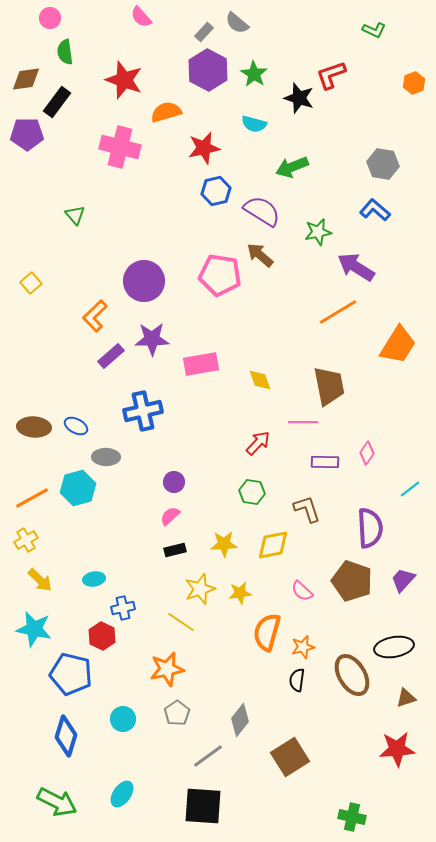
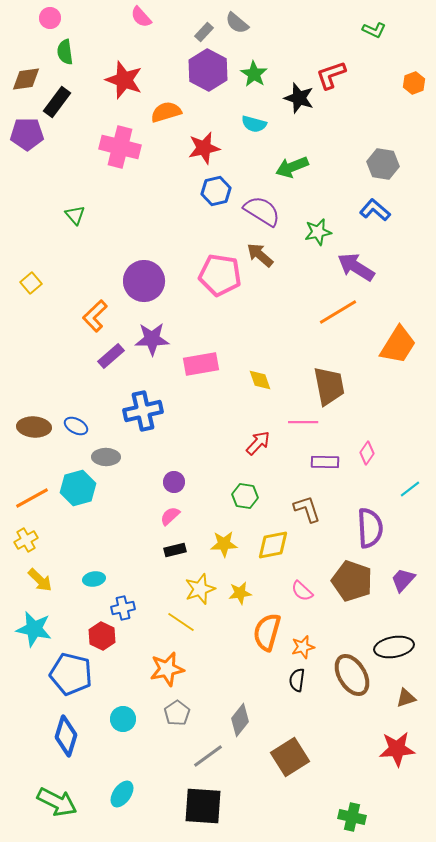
green hexagon at (252, 492): moved 7 px left, 4 px down
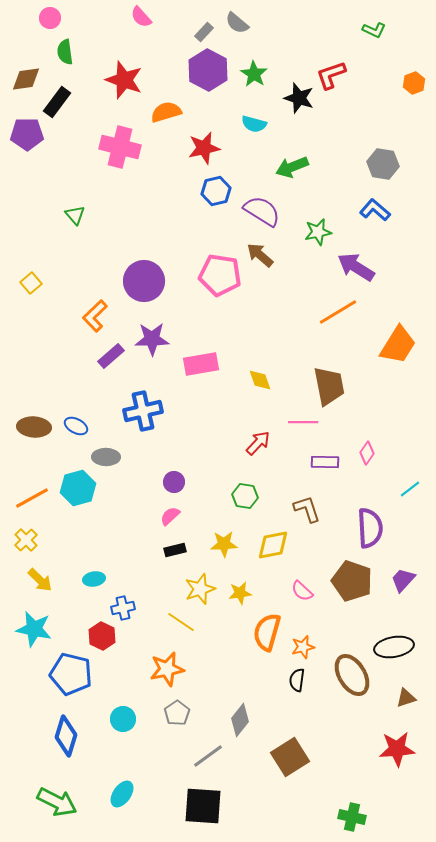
yellow cross at (26, 540): rotated 15 degrees counterclockwise
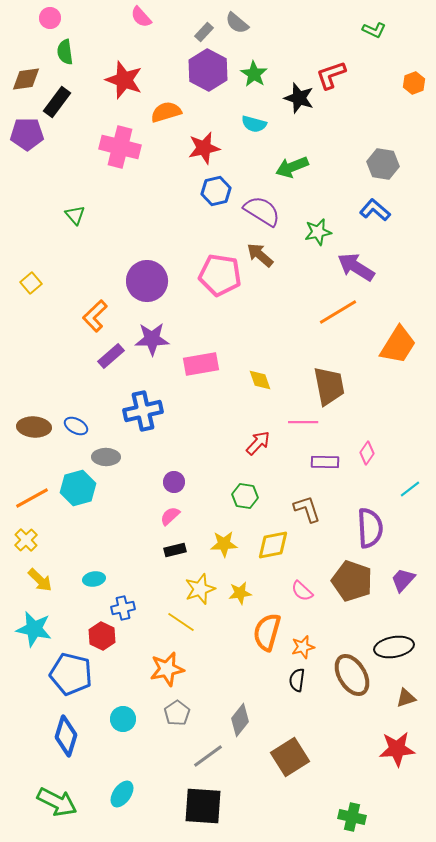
purple circle at (144, 281): moved 3 px right
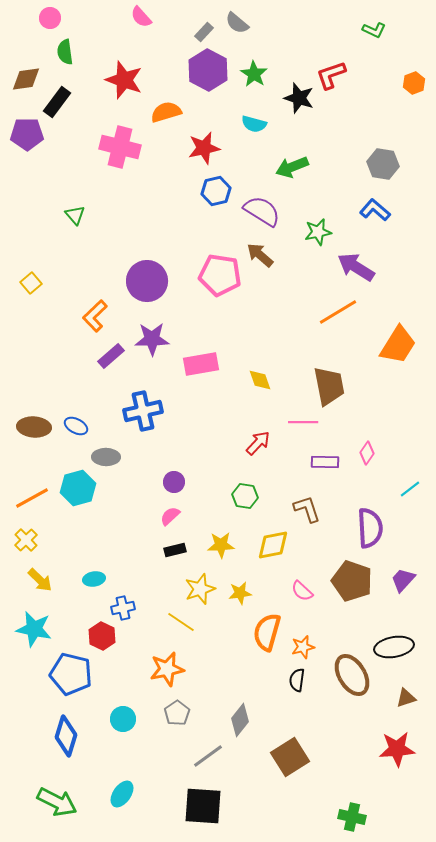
yellow star at (224, 544): moved 3 px left, 1 px down
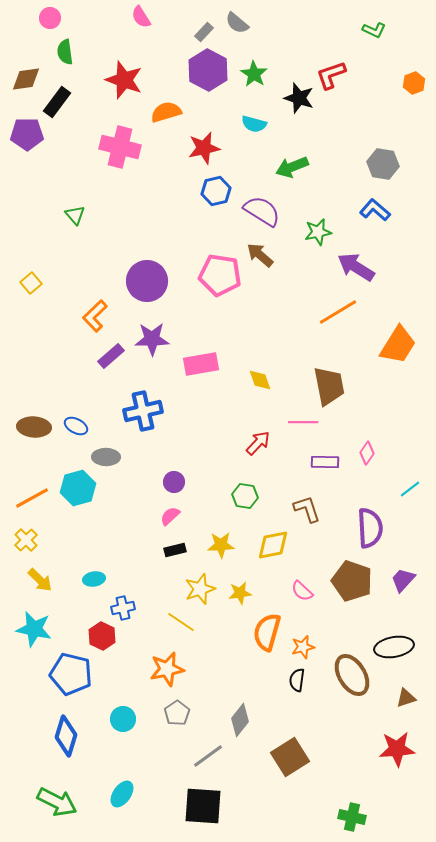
pink semicircle at (141, 17): rotated 10 degrees clockwise
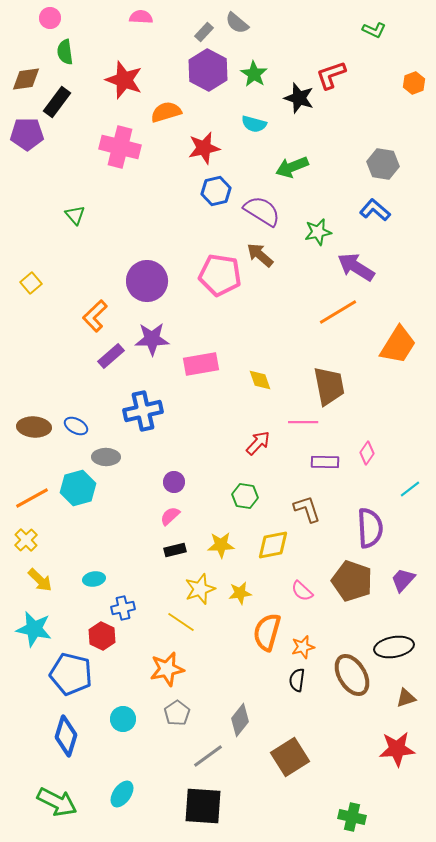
pink semicircle at (141, 17): rotated 125 degrees clockwise
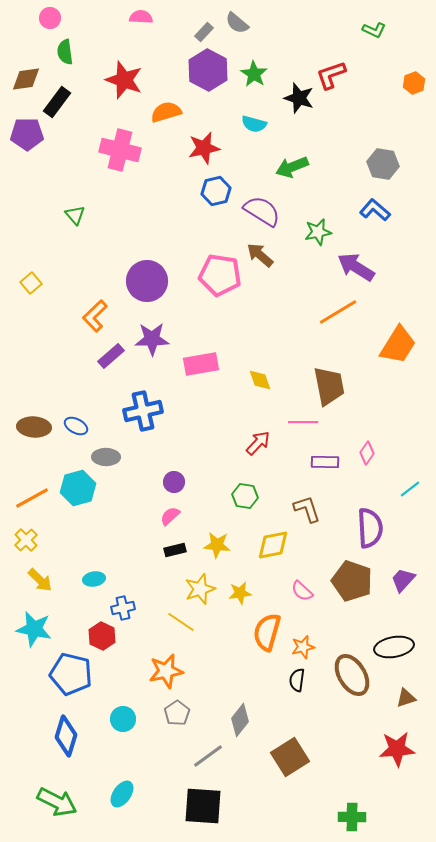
pink cross at (120, 147): moved 3 px down
yellow star at (221, 545): moved 4 px left; rotated 8 degrees clockwise
orange star at (167, 669): moved 1 px left, 2 px down
green cross at (352, 817): rotated 12 degrees counterclockwise
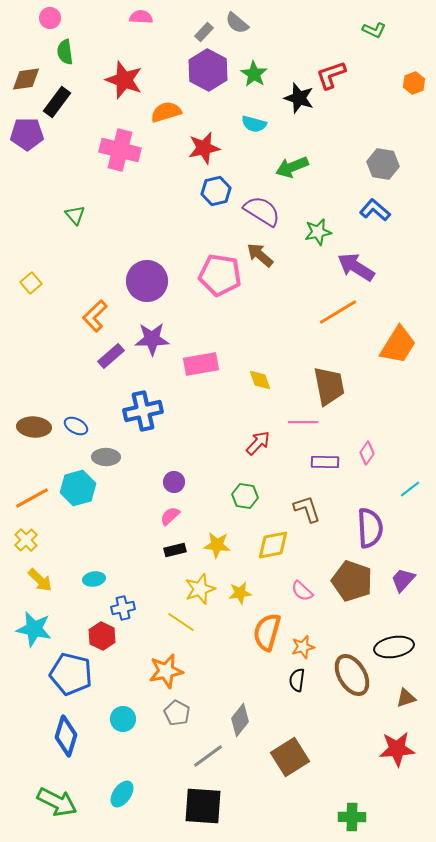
gray pentagon at (177, 713): rotated 10 degrees counterclockwise
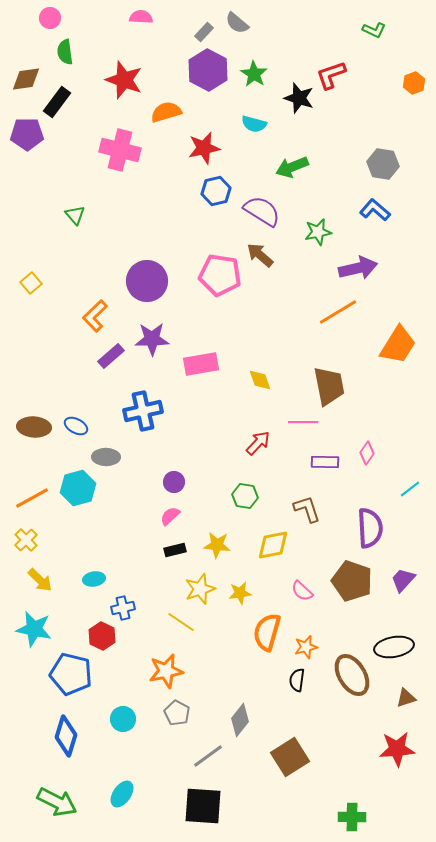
purple arrow at (356, 267): moved 2 px right, 1 px down; rotated 135 degrees clockwise
orange star at (303, 647): moved 3 px right
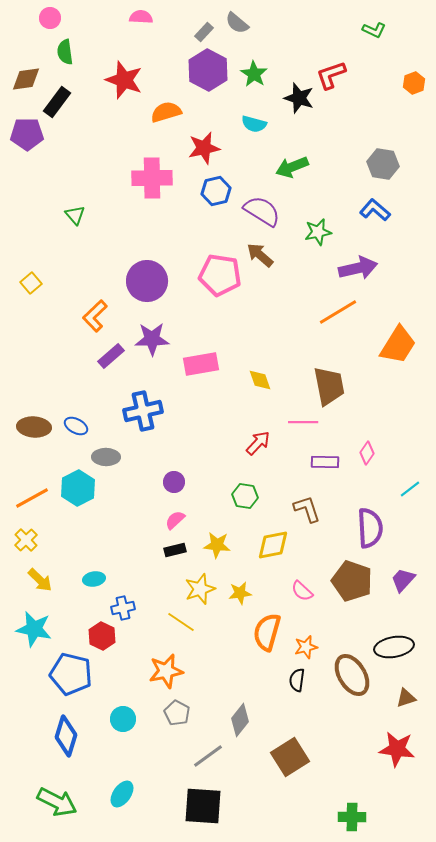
pink cross at (120, 150): moved 32 px right, 28 px down; rotated 15 degrees counterclockwise
cyan hexagon at (78, 488): rotated 12 degrees counterclockwise
pink semicircle at (170, 516): moved 5 px right, 4 px down
red star at (397, 749): rotated 12 degrees clockwise
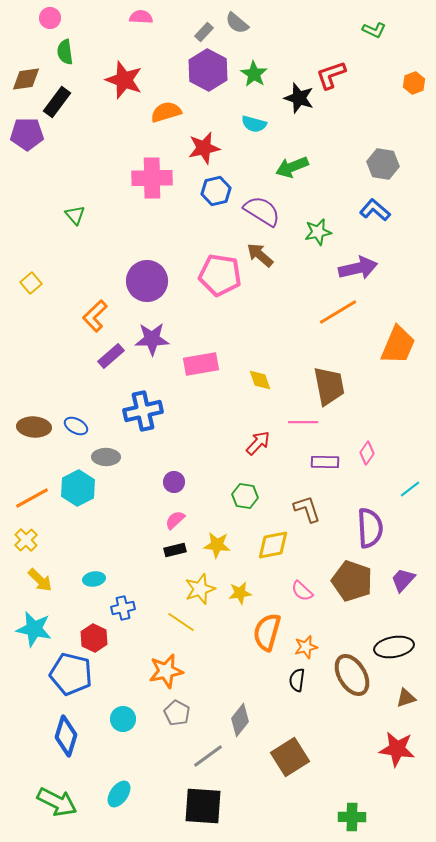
orange trapezoid at (398, 345): rotated 9 degrees counterclockwise
red hexagon at (102, 636): moved 8 px left, 2 px down
cyan ellipse at (122, 794): moved 3 px left
